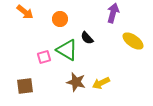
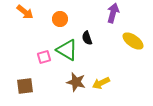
black semicircle: rotated 24 degrees clockwise
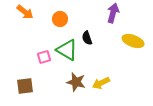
yellow ellipse: rotated 15 degrees counterclockwise
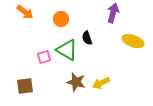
orange circle: moved 1 px right
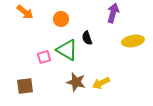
yellow ellipse: rotated 30 degrees counterclockwise
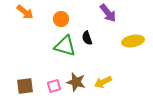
purple arrow: moved 5 px left; rotated 126 degrees clockwise
green triangle: moved 2 px left, 4 px up; rotated 15 degrees counterclockwise
pink square: moved 10 px right, 29 px down
yellow arrow: moved 2 px right, 1 px up
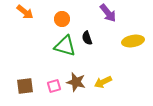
orange circle: moved 1 px right
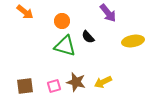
orange circle: moved 2 px down
black semicircle: moved 1 px right, 1 px up; rotated 24 degrees counterclockwise
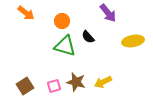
orange arrow: moved 1 px right, 1 px down
brown square: rotated 24 degrees counterclockwise
